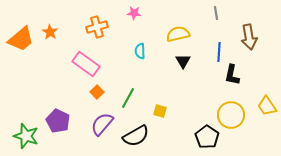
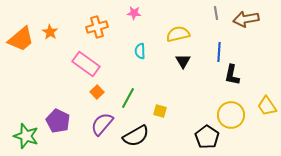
brown arrow: moved 3 px left, 18 px up; rotated 90 degrees clockwise
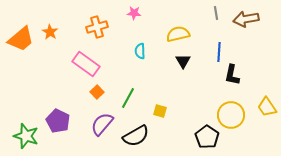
yellow trapezoid: moved 1 px down
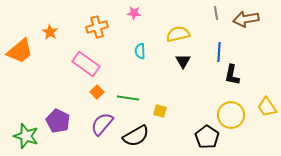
orange trapezoid: moved 1 px left, 12 px down
green line: rotated 70 degrees clockwise
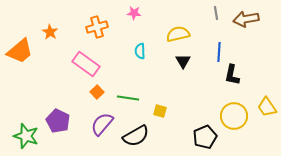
yellow circle: moved 3 px right, 1 px down
black pentagon: moved 2 px left; rotated 15 degrees clockwise
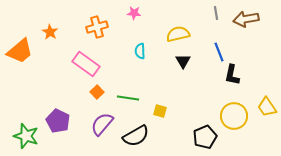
blue line: rotated 24 degrees counterclockwise
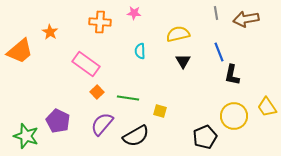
orange cross: moved 3 px right, 5 px up; rotated 20 degrees clockwise
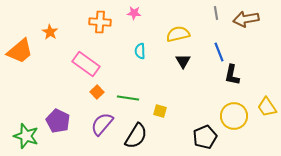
black semicircle: rotated 28 degrees counterclockwise
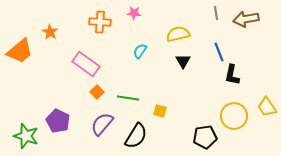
cyan semicircle: rotated 35 degrees clockwise
black pentagon: rotated 15 degrees clockwise
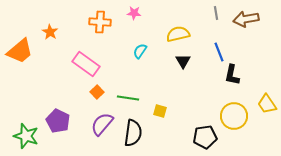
yellow trapezoid: moved 3 px up
black semicircle: moved 3 px left, 3 px up; rotated 24 degrees counterclockwise
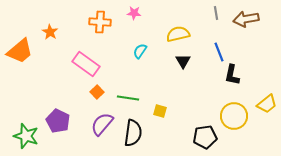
yellow trapezoid: rotated 95 degrees counterclockwise
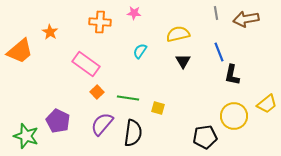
yellow square: moved 2 px left, 3 px up
